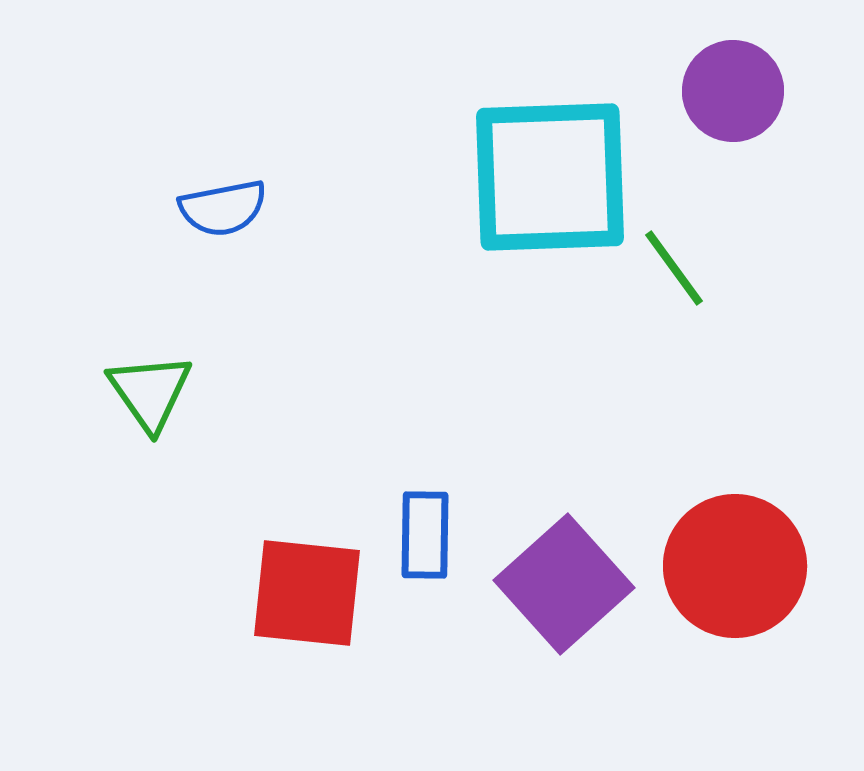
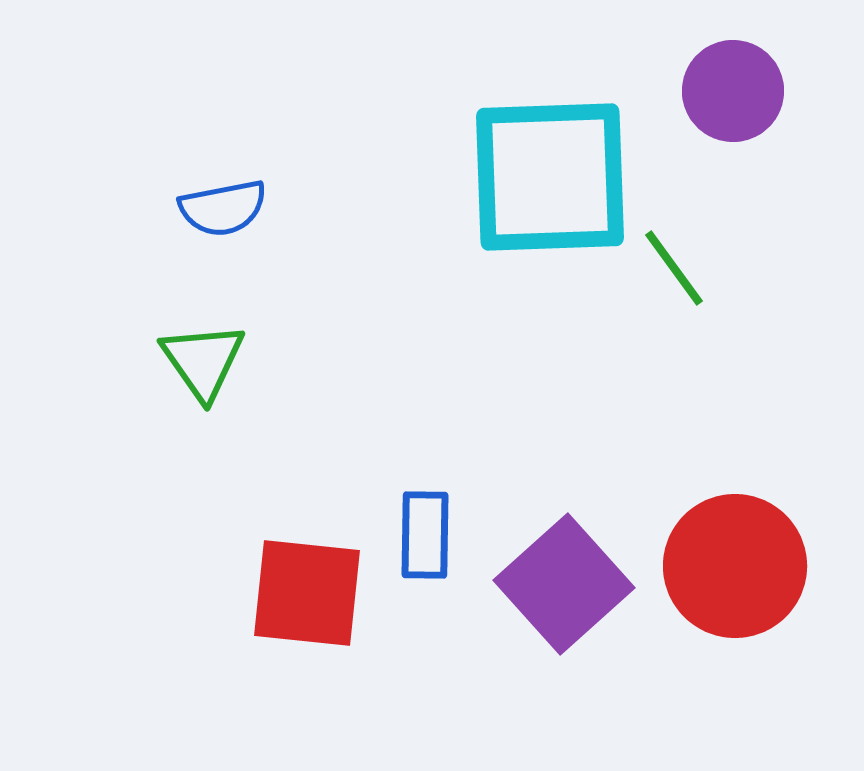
green triangle: moved 53 px right, 31 px up
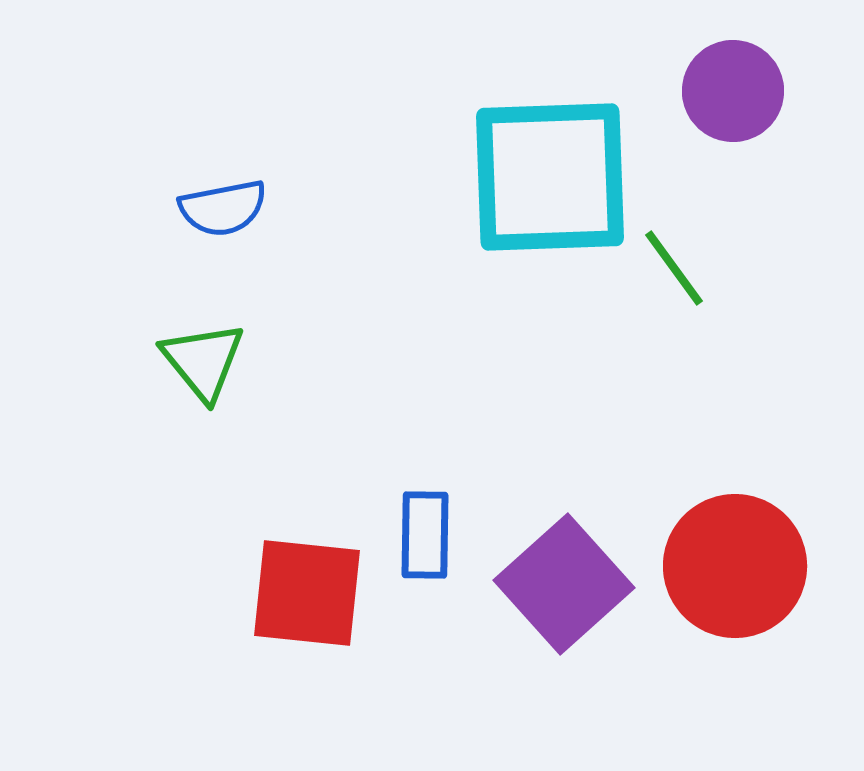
green triangle: rotated 4 degrees counterclockwise
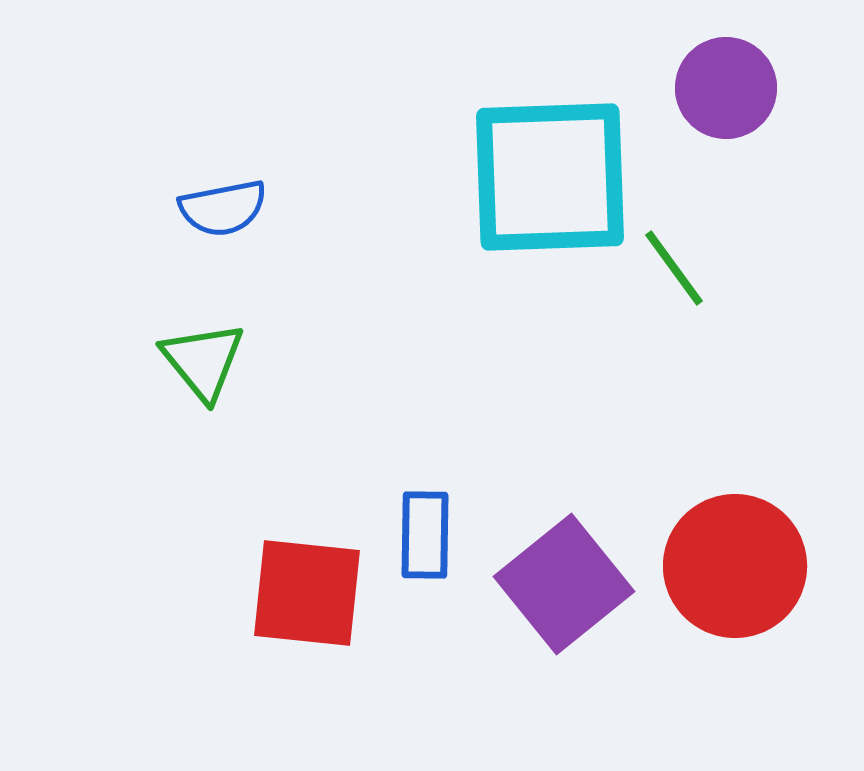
purple circle: moved 7 px left, 3 px up
purple square: rotated 3 degrees clockwise
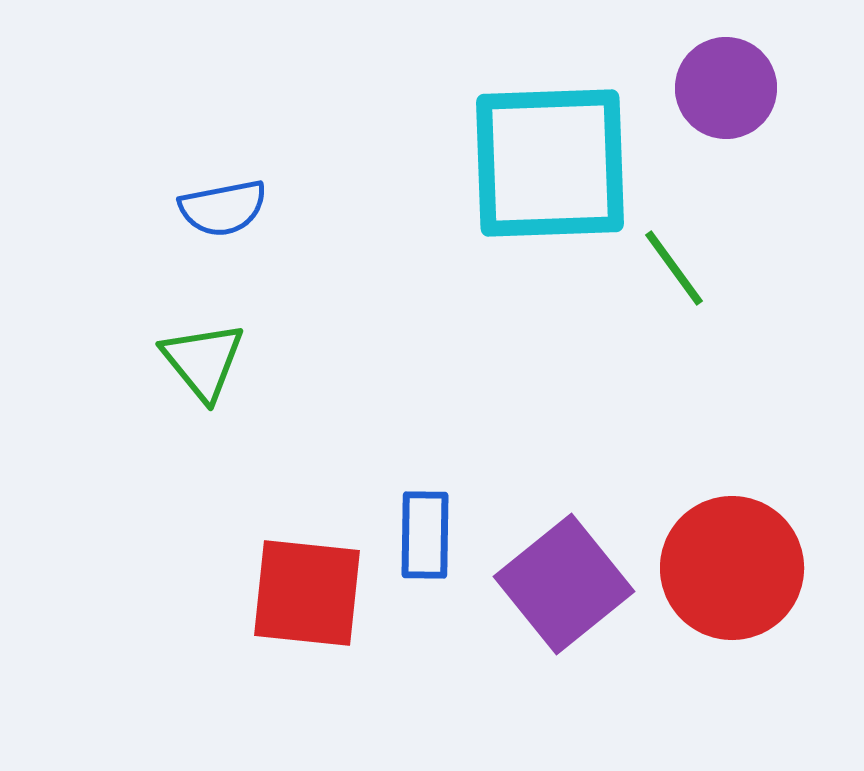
cyan square: moved 14 px up
red circle: moved 3 px left, 2 px down
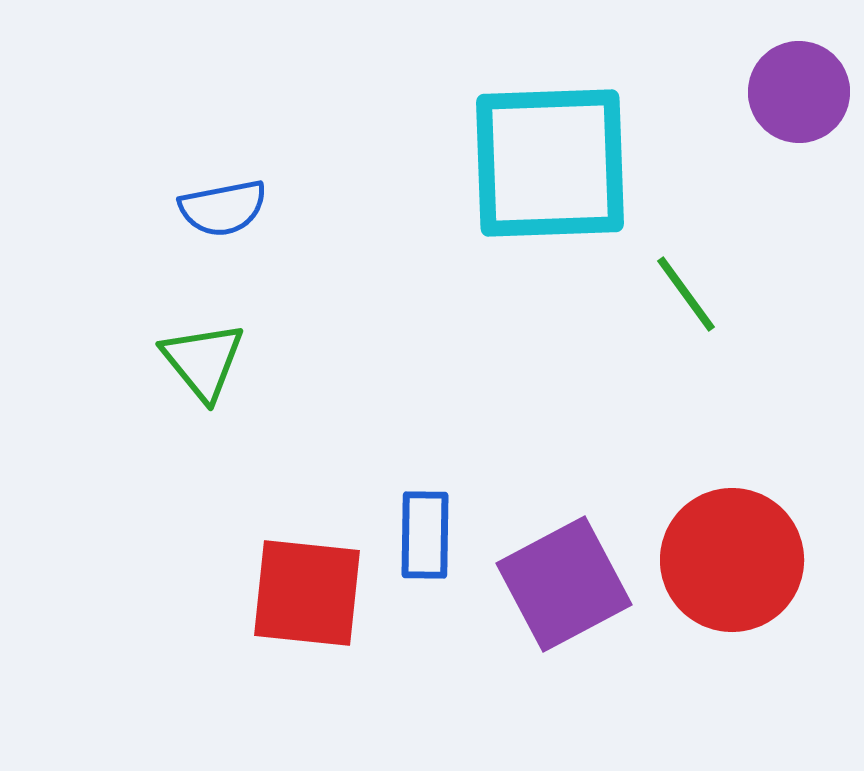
purple circle: moved 73 px right, 4 px down
green line: moved 12 px right, 26 px down
red circle: moved 8 px up
purple square: rotated 11 degrees clockwise
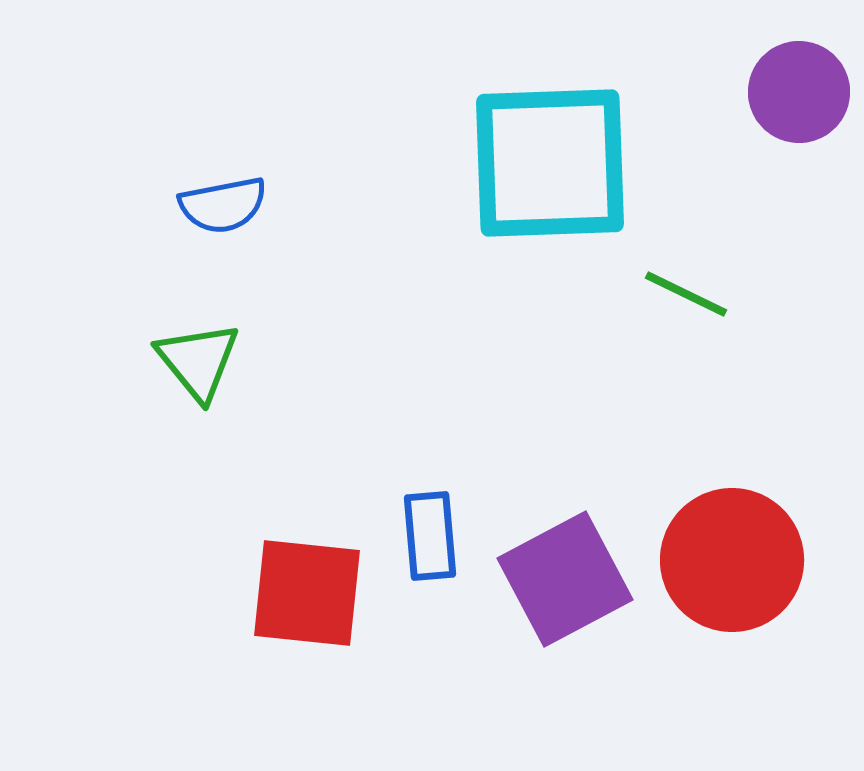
blue semicircle: moved 3 px up
green line: rotated 28 degrees counterclockwise
green triangle: moved 5 px left
blue rectangle: moved 5 px right, 1 px down; rotated 6 degrees counterclockwise
purple square: moved 1 px right, 5 px up
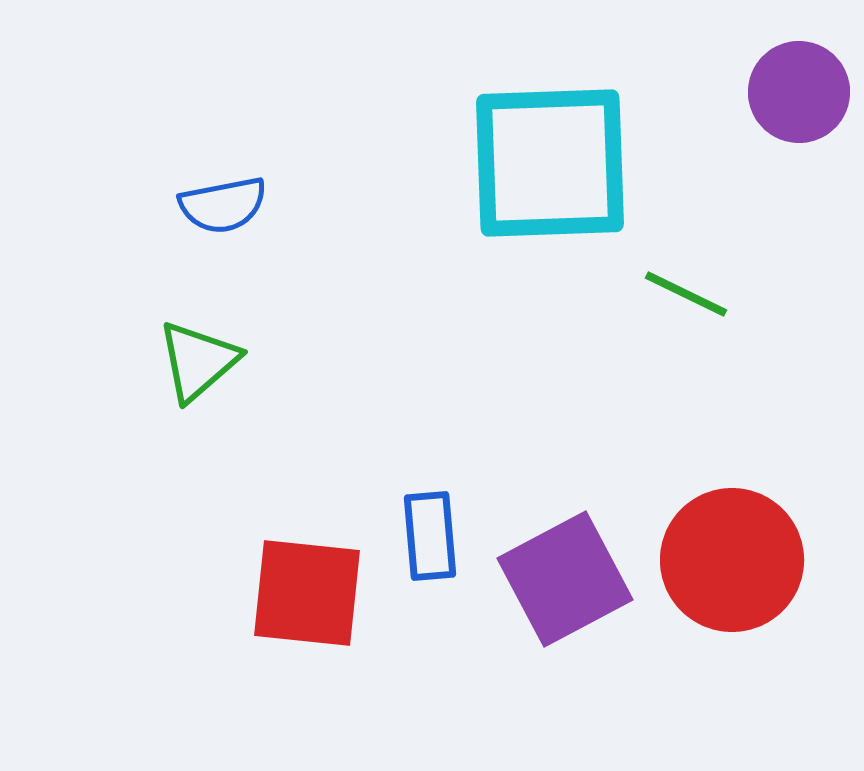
green triangle: rotated 28 degrees clockwise
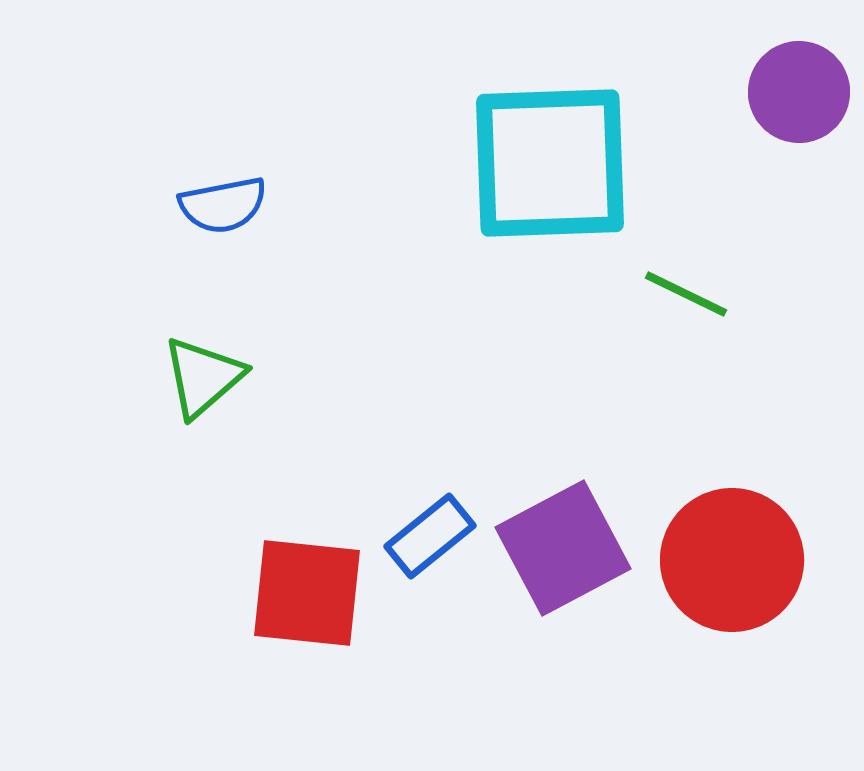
green triangle: moved 5 px right, 16 px down
blue rectangle: rotated 56 degrees clockwise
purple square: moved 2 px left, 31 px up
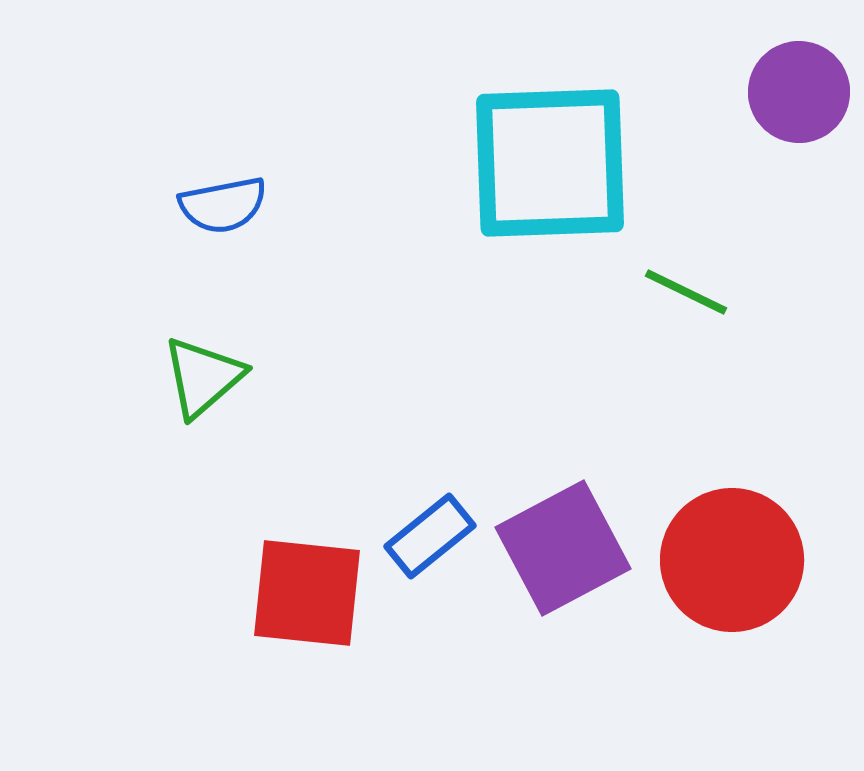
green line: moved 2 px up
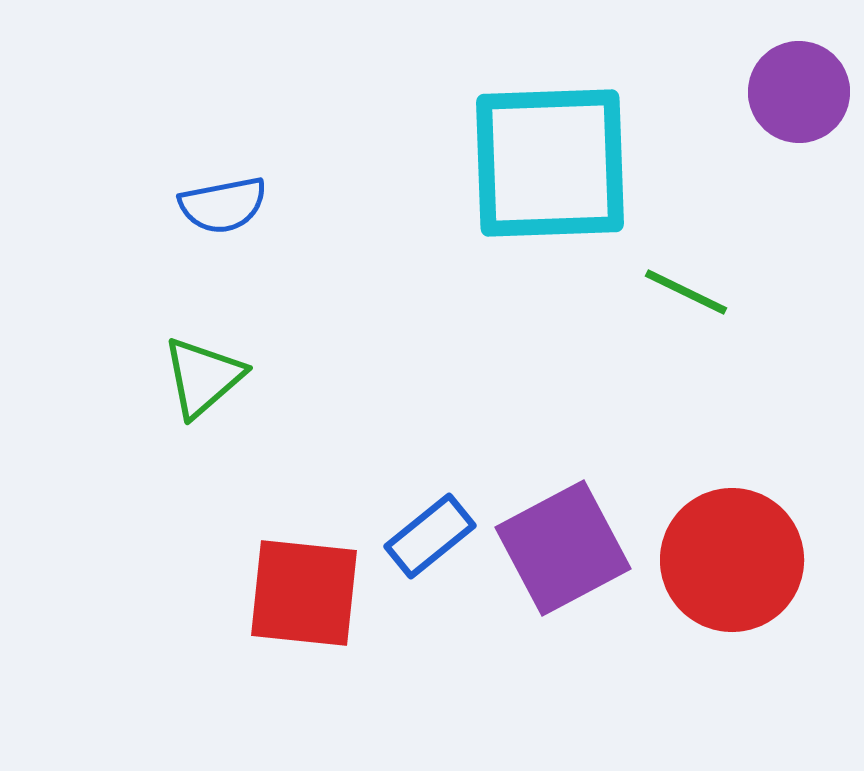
red square: moved 3 px left
